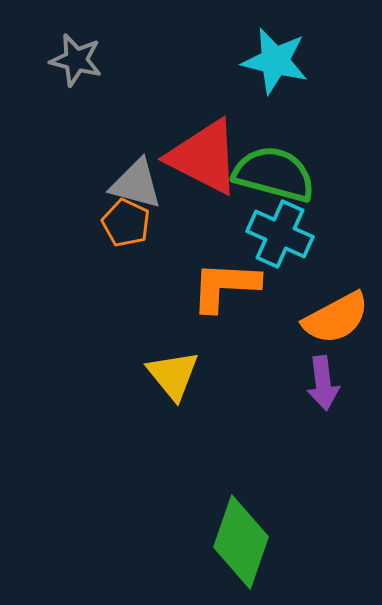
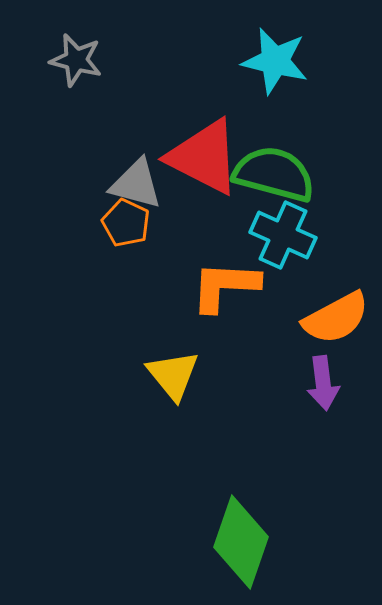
cyan cross: moved 3 px right, 1 px down
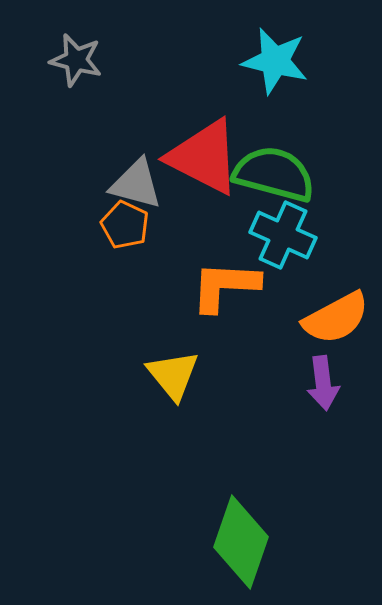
orange pentagon: moved 1 px left, 2 px down
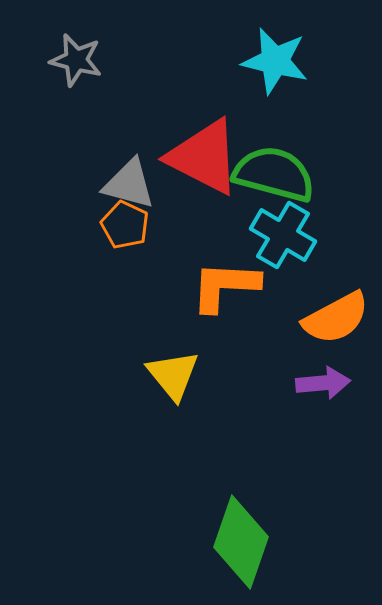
gray triangle: moved 7 px left
cyan cross: rotated 6 degrees clockwise
purple arrow: rotated 88 degrees counterclockwise
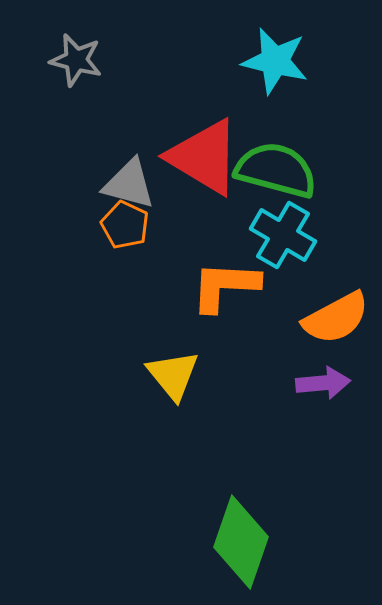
red triangle: rotated 4 degrees clockwise
green semicircle: moved 2 px right, 4 px up
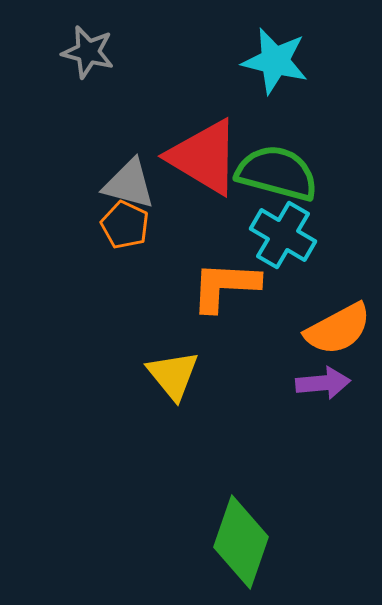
gray star: moved 12 px right, 8 px up
green semicircle: moved 1 px right, 3 px down
orange semicircle: moved 2 px right, 11 px down
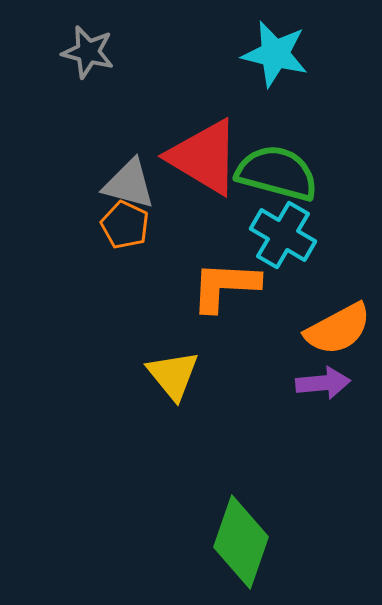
cyan star: moved 7 px up
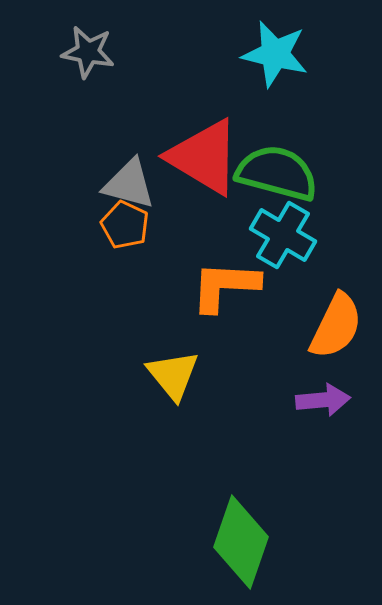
gray star: rotated 4 degrees counterclockwise
orange semicircle: moved 2 px left, 3 px up; rotated 36 degrees counterclockwise
purple arrow: moved 17 px down
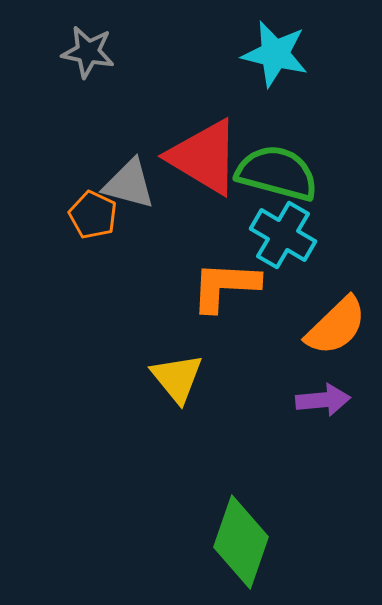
orange pentagon: moved 32 px left, 10 px up
orange semicircle: rotated 20 degrees clockwise
yellow triangle: moved 4 px right, 3 px down
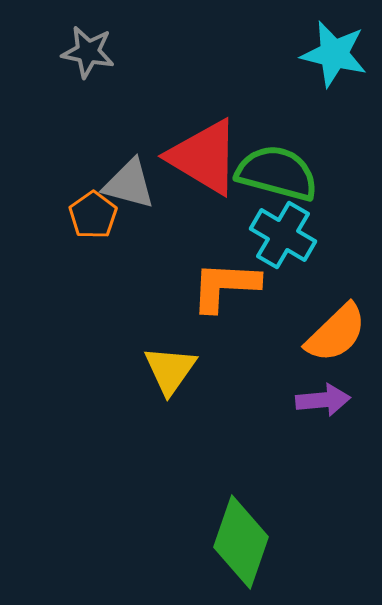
cyan star: moved 59 px right
orange pentagon: rotated 12 degrees clockwise
orange semicircle: moved 7 px down
yellow triangle: moved 7 px left, 8 px up; rotated 14 degrees clockwise
